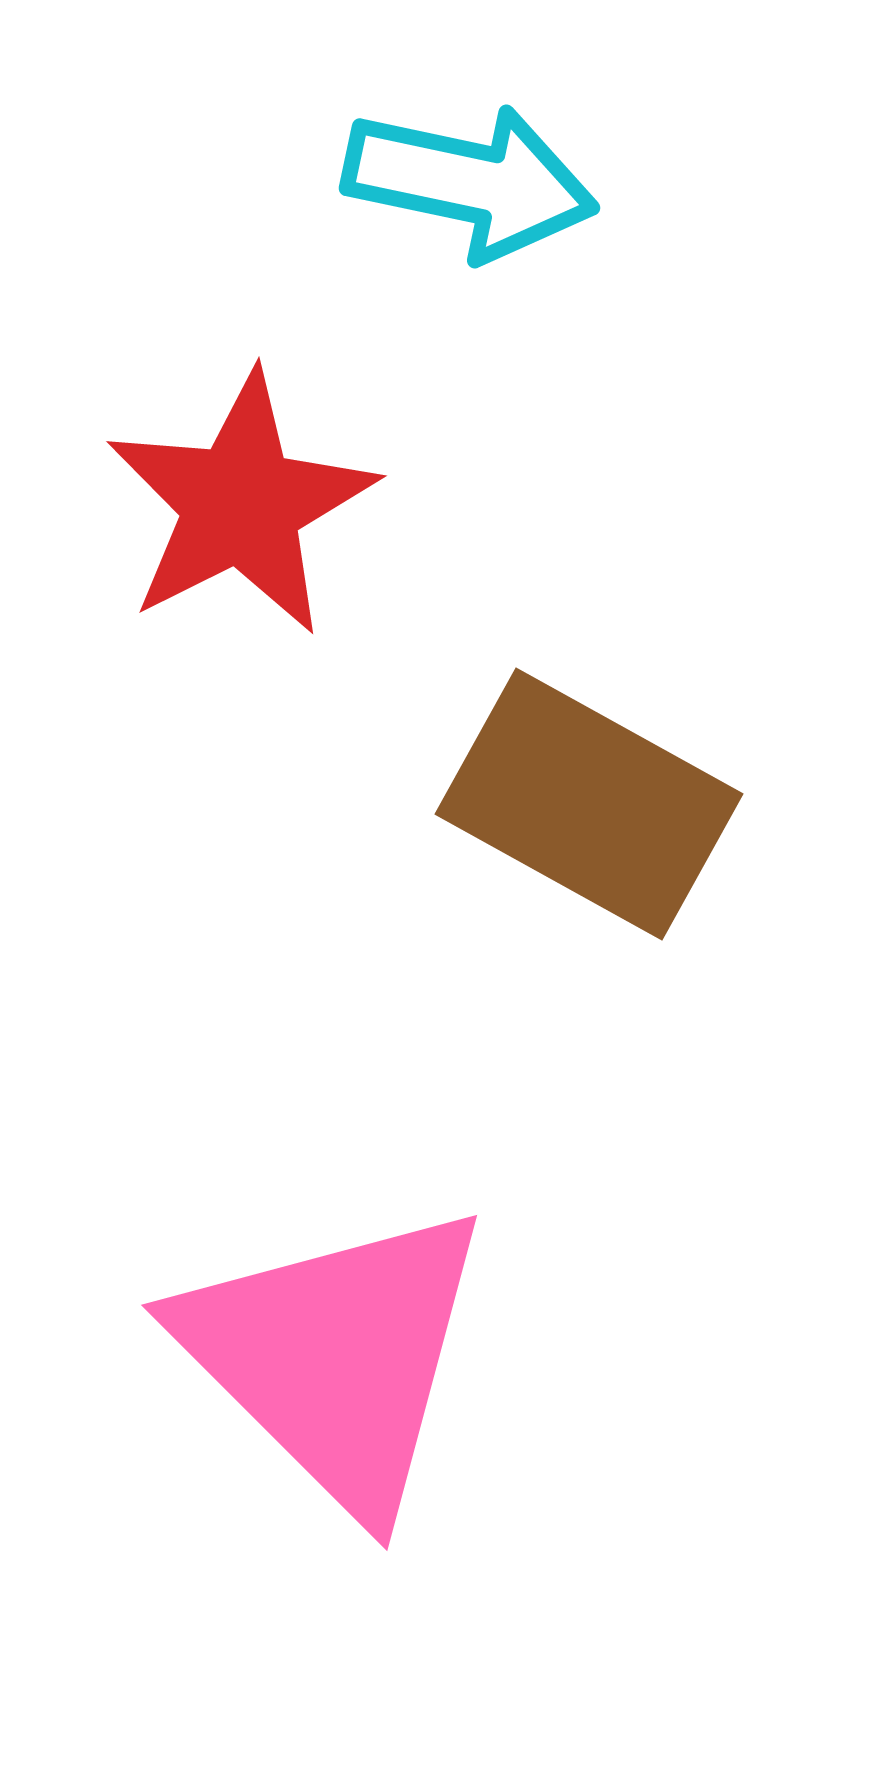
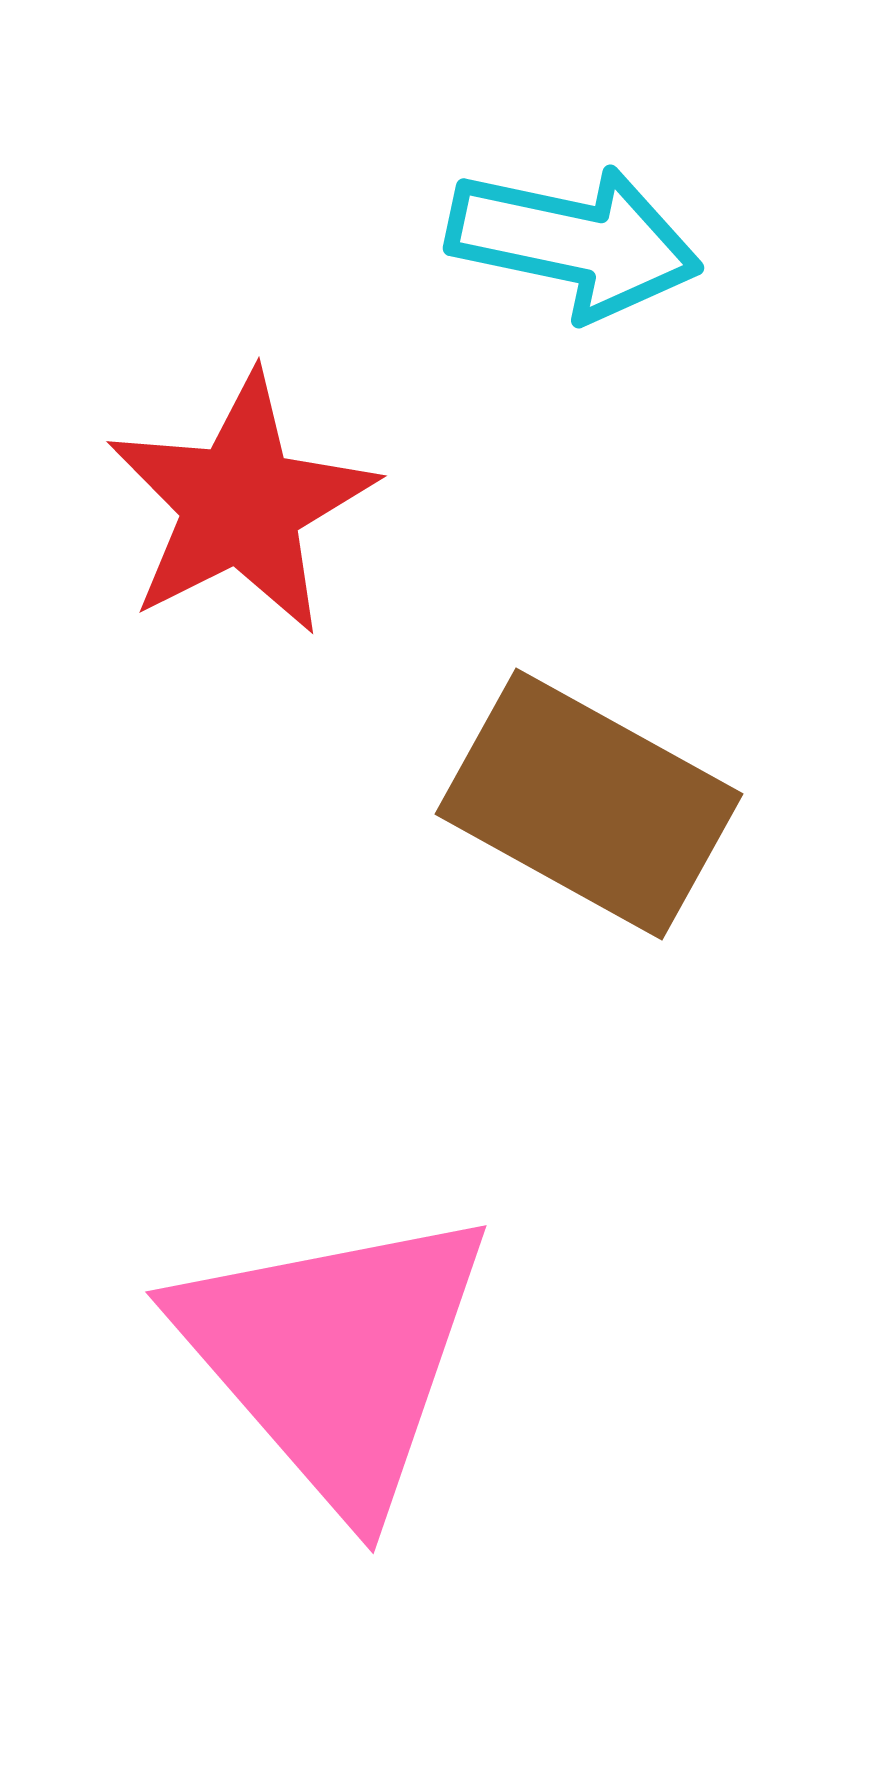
cyan arrow: moved 104 px right, 60 px down
pink triangle: rotated 4 degrees clockwise
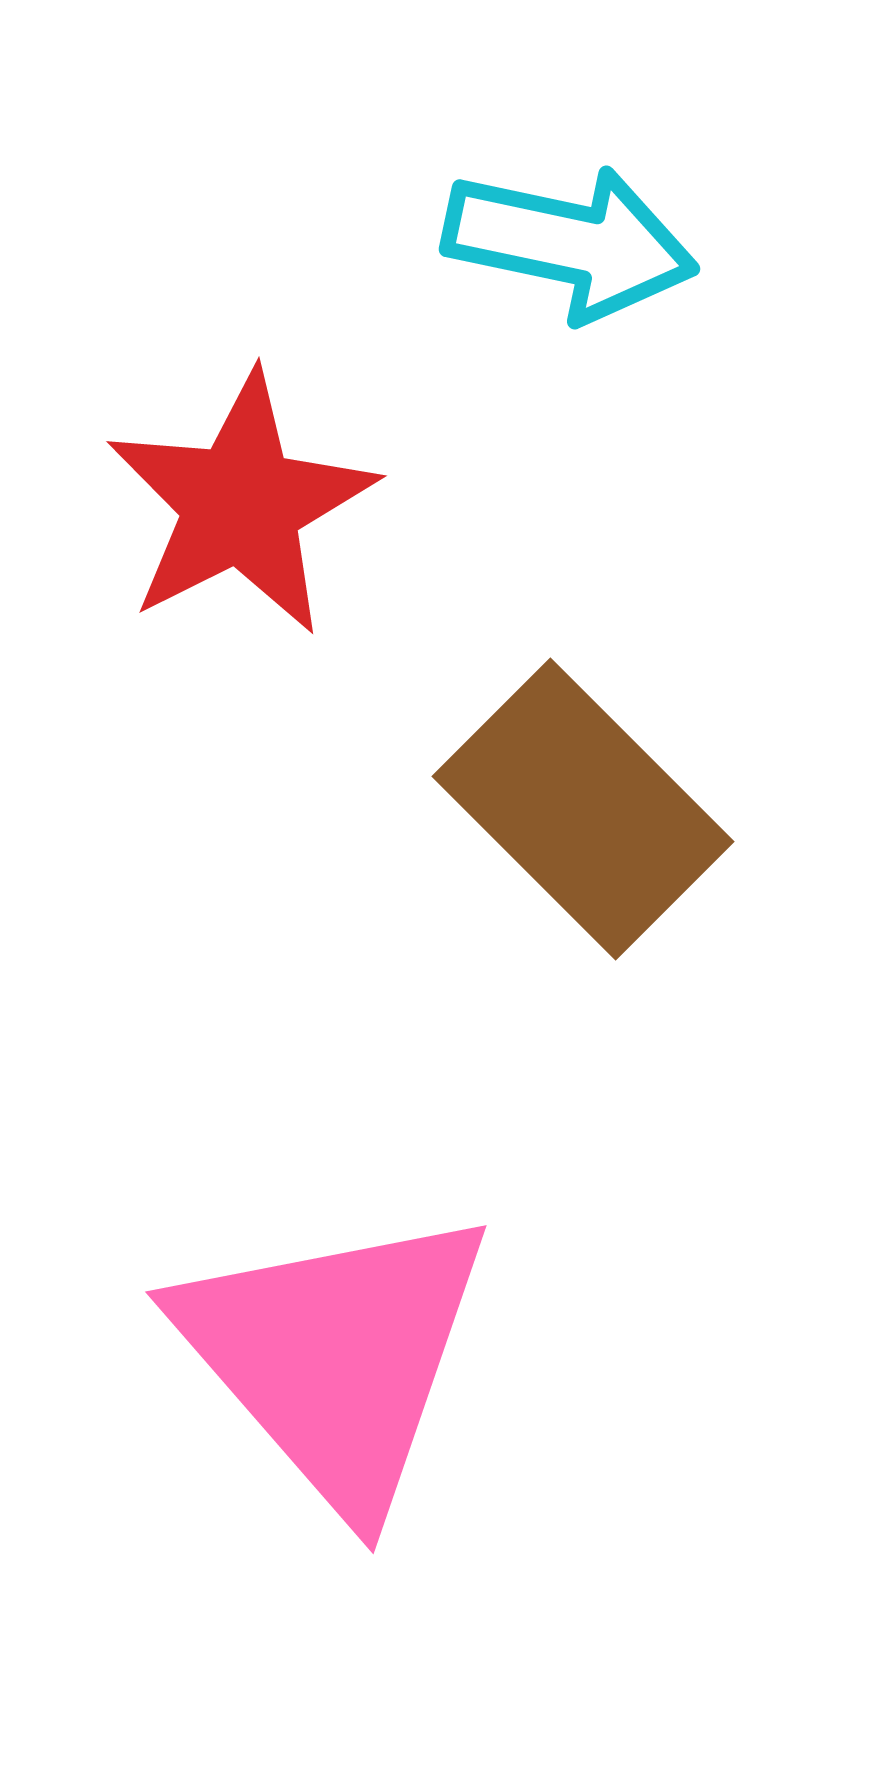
cyan arrow: moved 4 px left, 1 px down
brown rectangle: moved 6 px left, 5 px down; rotated 16 degrees clockwise
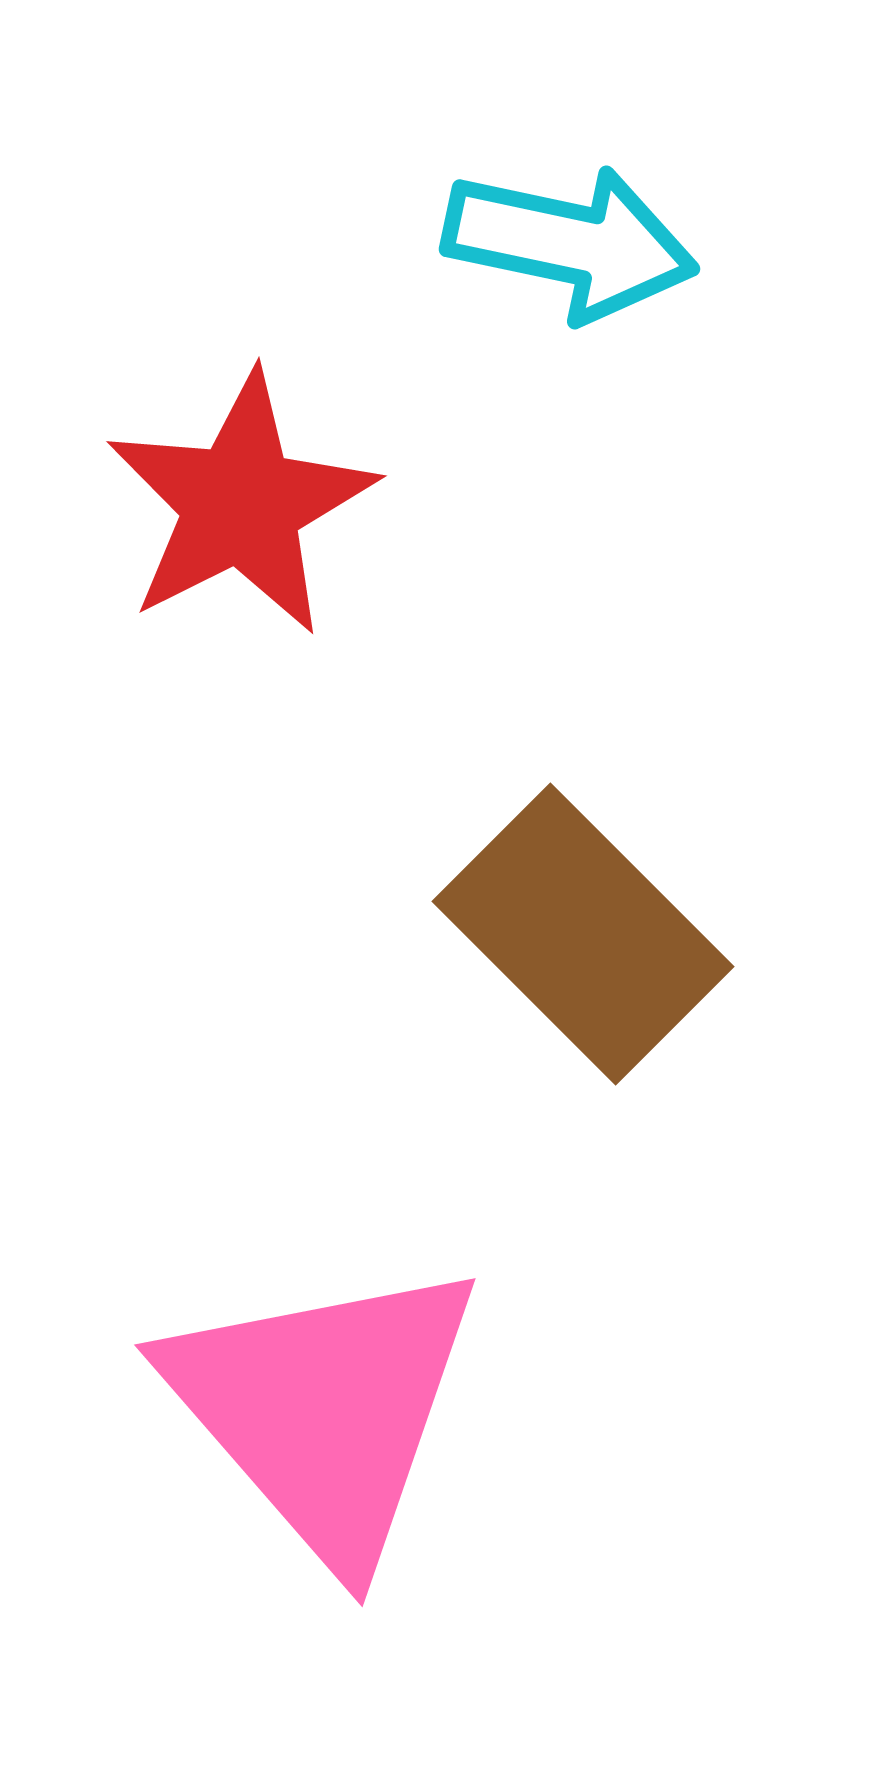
brown rectangle: moved 125 px down
pink triangle: moved 11 px left, 53 px down
